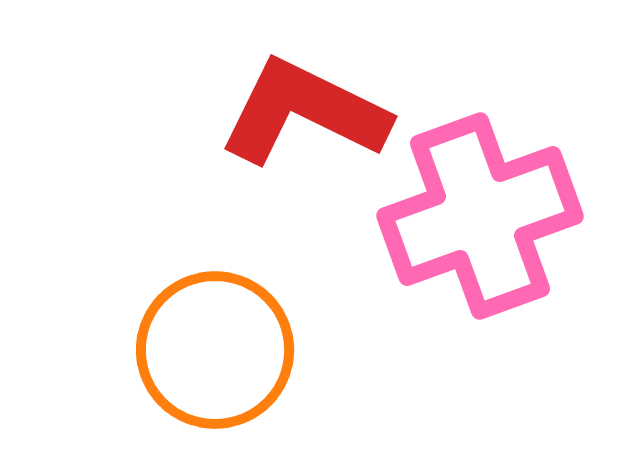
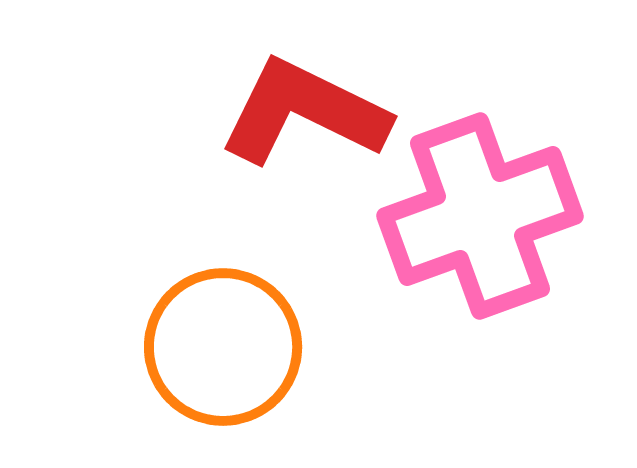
orange circle: moved 8 px right, 3 px up
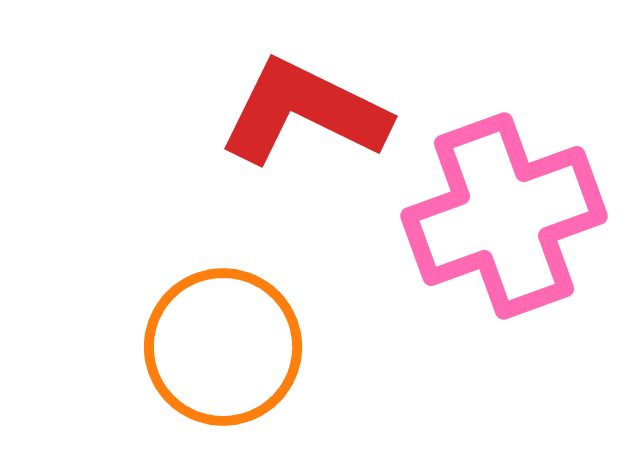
pink cross: moved 24 px right
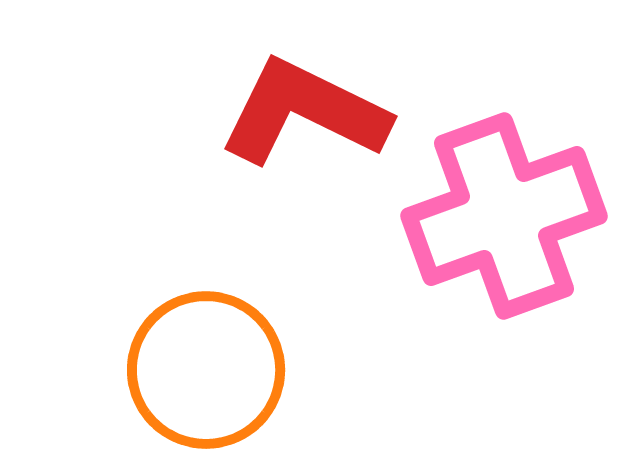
orange circle: moved 17 px left, 23 px down
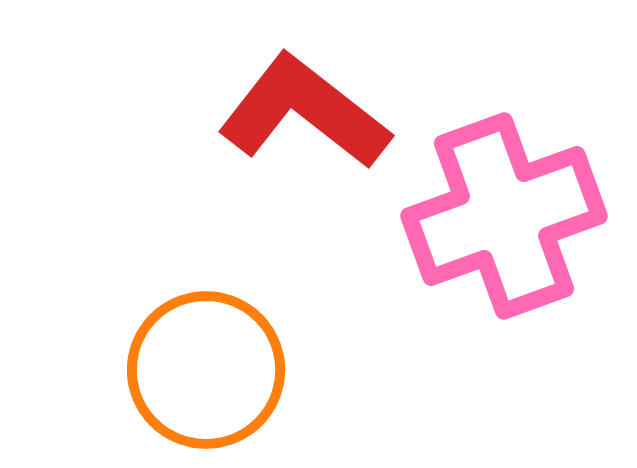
red L-shape: rotated 12 degrees clockwise
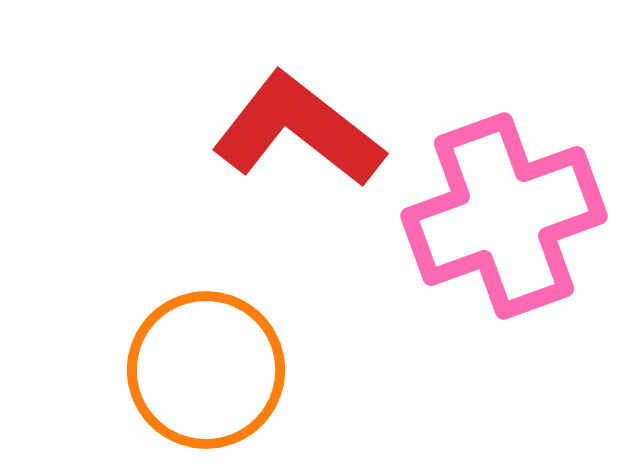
red L-shape: moved 6 px left, 18 px down
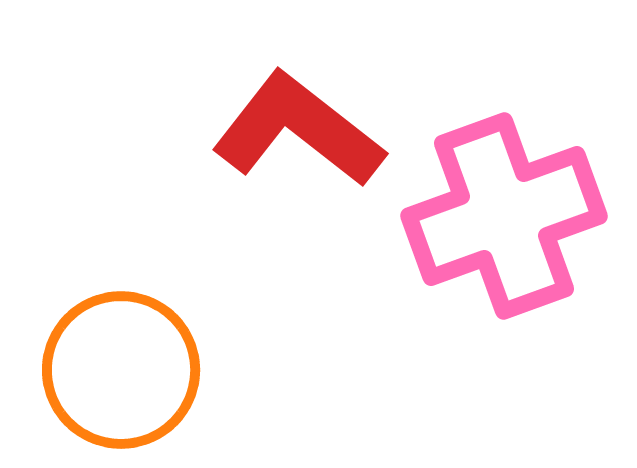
orange circle: moved 85 px left
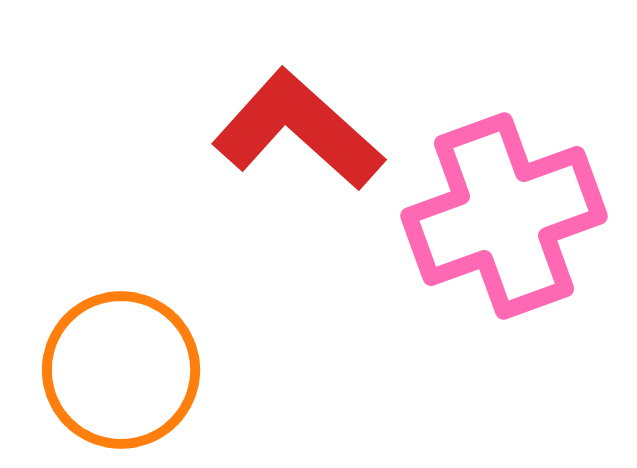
red L-shape: rotated 4 degrees clockwise
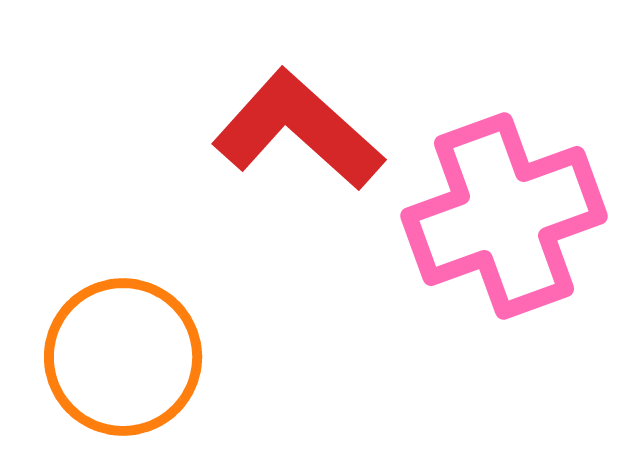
orange circle: moved 2 px right, 13 px up
